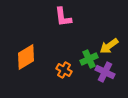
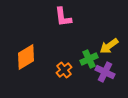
orange cross: rotated 21 degrees clockwise
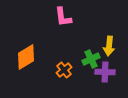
yellow arrow: rotated 48 degrees counterclockwise
green cross: moved 2 px right
purple cross: rotated 24 degrees counterclockwise
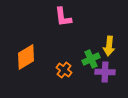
orange cross: rotated 14 degrees counterclockwise
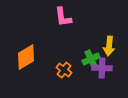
purple cross: moved 3 px left, 4 px up
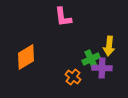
orange cross: moved 9 px right, 7 px down
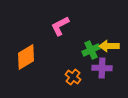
pink L-shape: moved 3 px left, 9 px down; rotated 70 degrees clockwise
yellow arrow: rotated 84 degrees clockwise
green cross: moved 9 px up
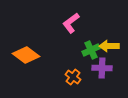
pink L-shape: moved 11 px right, 3 px up; rotated 10 degrees counterclockwise
orange diamond: moved 2 px up; rotated 68 degrees clockwise
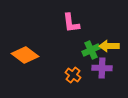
pink L-shape: rotated 60 degrees counterclockwise
orange diamond: moved 1 px left
orange cross: moved 2 px up
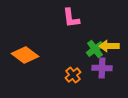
pink L-shape: moved 5 px up
green cross: moved 4 px right, 1 px up; rotated 12 degrees counterclockwise
orange cross: rotated 14 degrees clockwise
